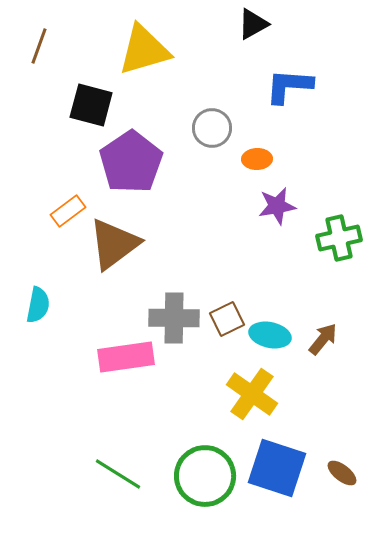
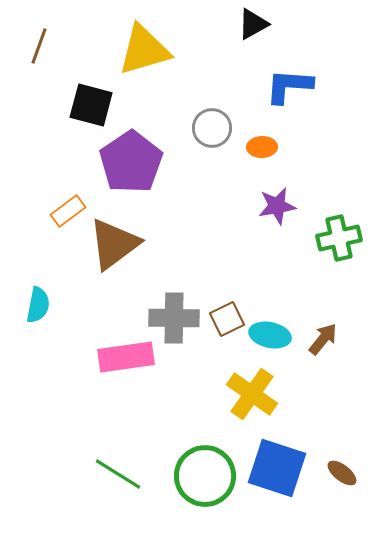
orange ellipse: moved 5 px right, 12 px up
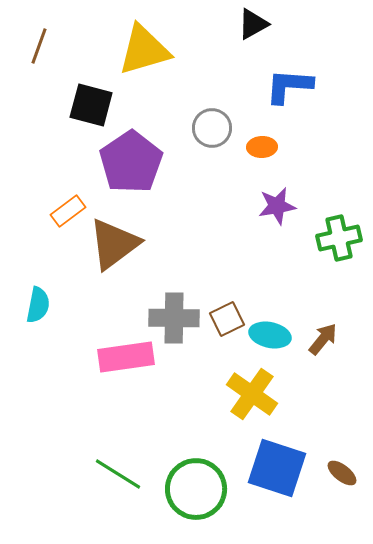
green circle: moved 9 px left, 13 px down
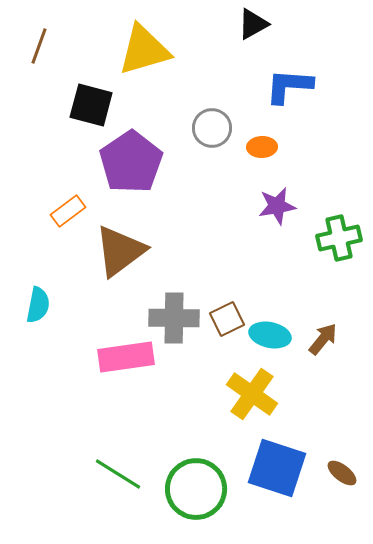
brown triangle: moved 6 px right, 7 px down
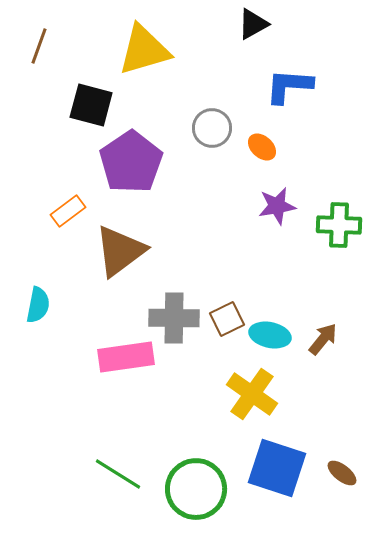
orange ellipse: rotated 44 degrees clockwise
green cross: moved 13 px up; rotated 15 degrees clockwise
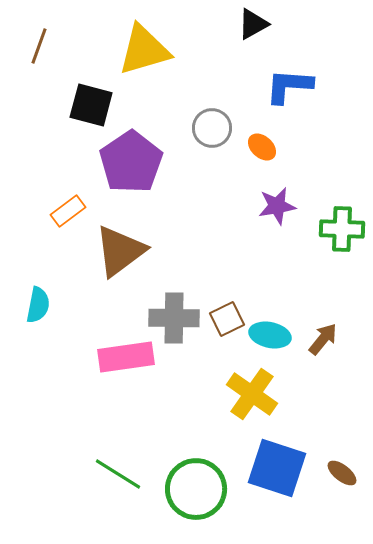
green cross: moved 3 px right, 4 px down
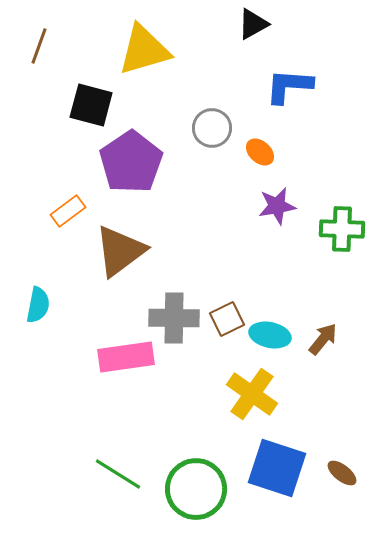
orange ellipse: moved 2 px left, 5 px down
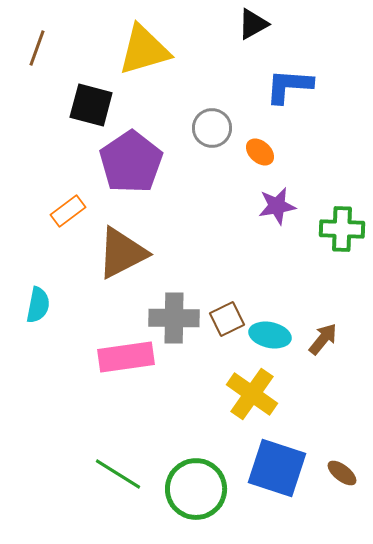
brown line: moved 2 px left, 2 px down
brown triangle: moved 2 px right, 2 px down; rotated 10 degrees clockwise
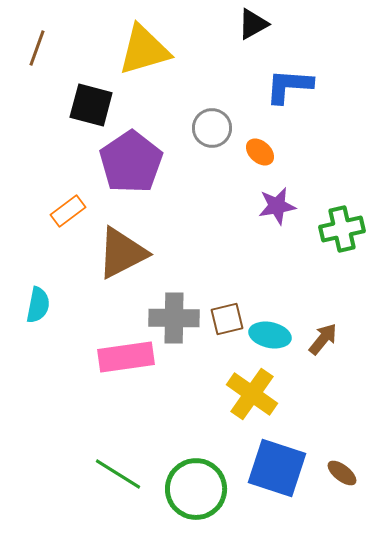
green cross: rotated 15 degrees counterclockwise
brown square: rotated 12 degrees clockwise
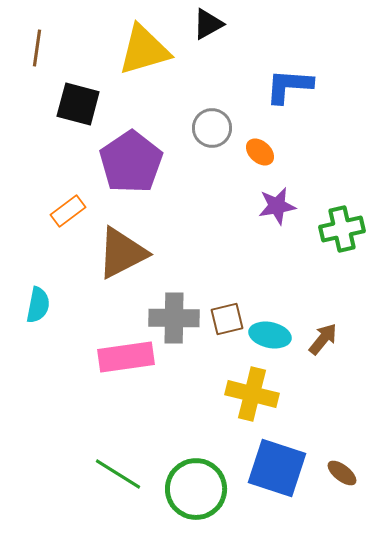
black triangle: moved 45 px left
brown line: rotated 12 degrees counterclockwise
black square: moved 13 px left, 1 px up
yellow cross: rotated 21 degrees counterclockwise
